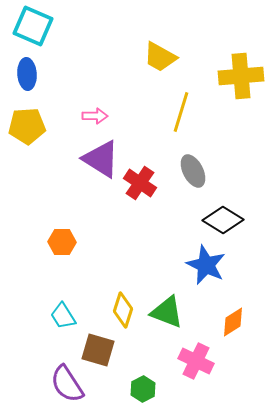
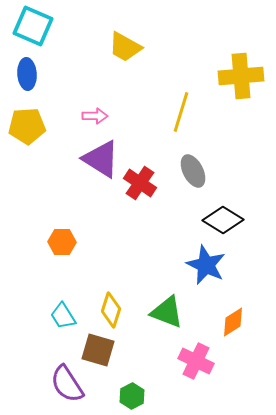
yellow trapezoid: moved 35 px left, 10 px up
yellow diamond: moved 12 px left
green hexagon: moved 11 px left, 7 px down
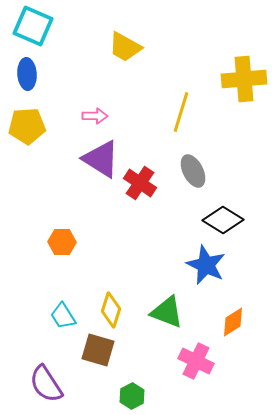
yellow cross: moved 3 px right, 3 px down
purple semicircle: moved 21 px left
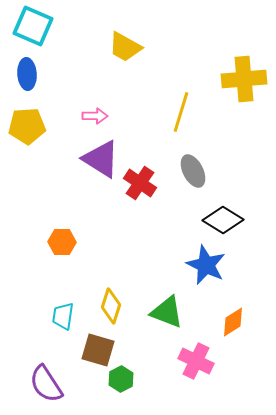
yellow diamond: moved 4 px up
cyan trapezoid: rotated 40 degrees clockwise
green hexagon: moved 11 px left, 17 px up
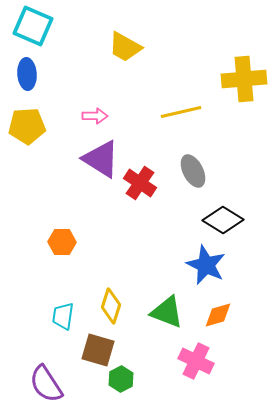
yellow line: rotated 60 degrees clockwise
orange diamond: moved 15 px left, 7 px up; rotated 16 degrees clockwise
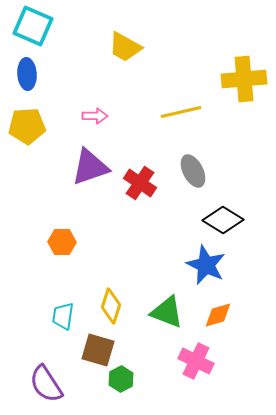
purple triangle: moved 11 px left, 8 px down; rotated 51 degrees counterclockwise
